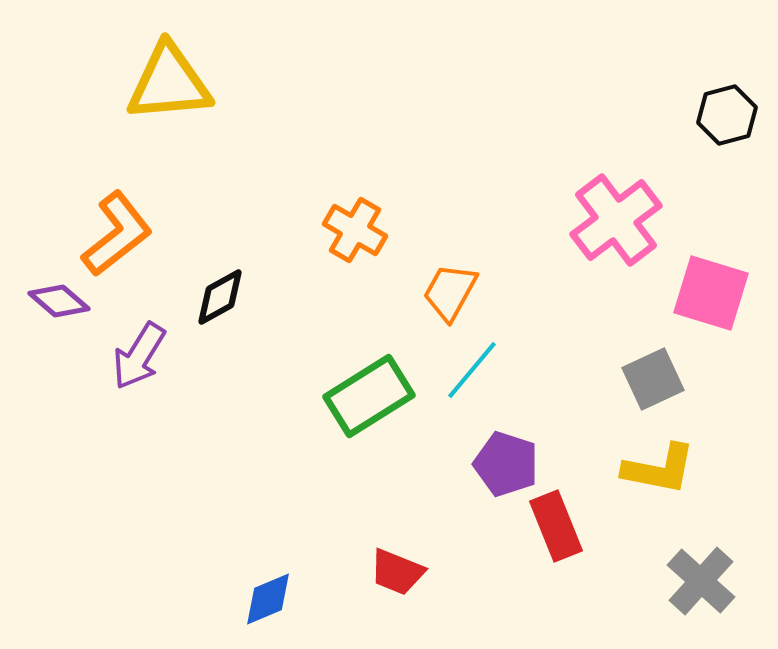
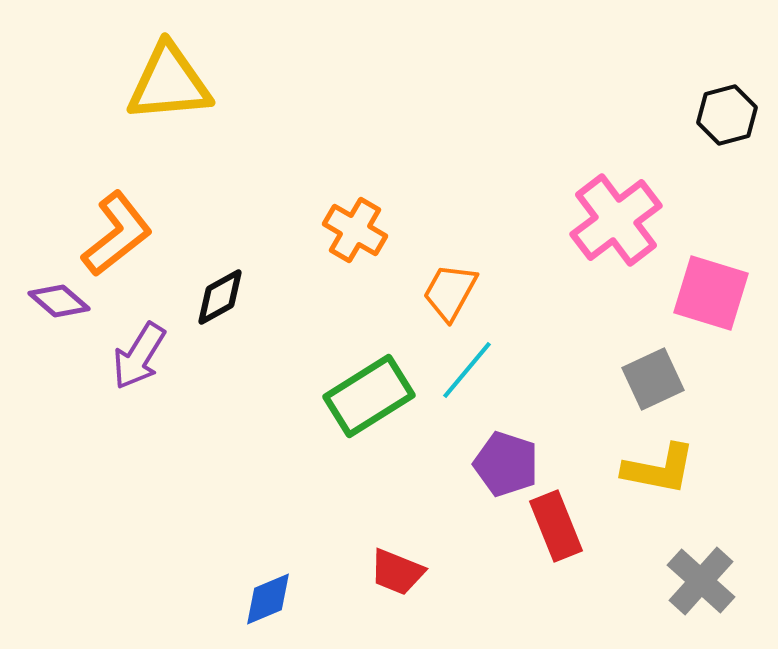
cyan line: moved 5 px left
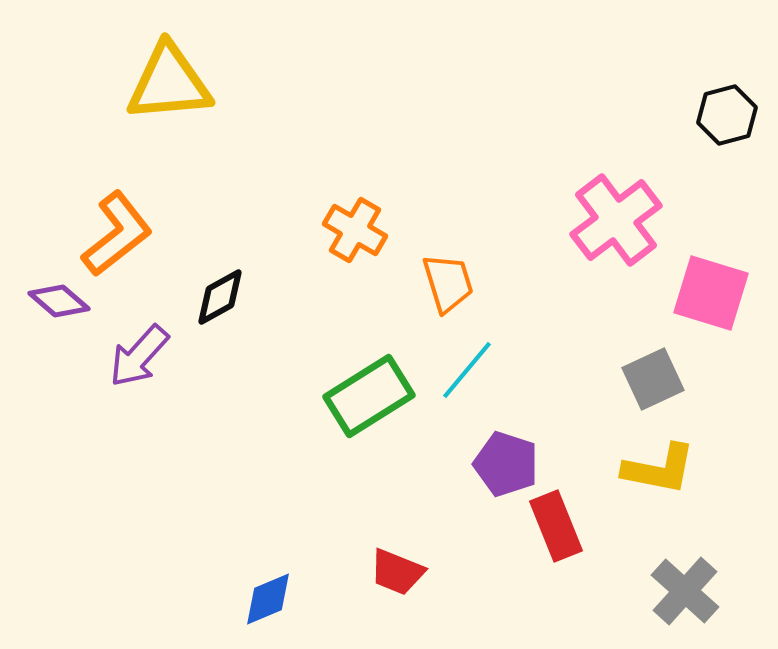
orange trapezoid: moved 2 px left, 9 px up; rotated 134 degrees clockwise
purple arrow: rotated 10 degrees clockwise
gray cross: moved 16 px left, 10 px down
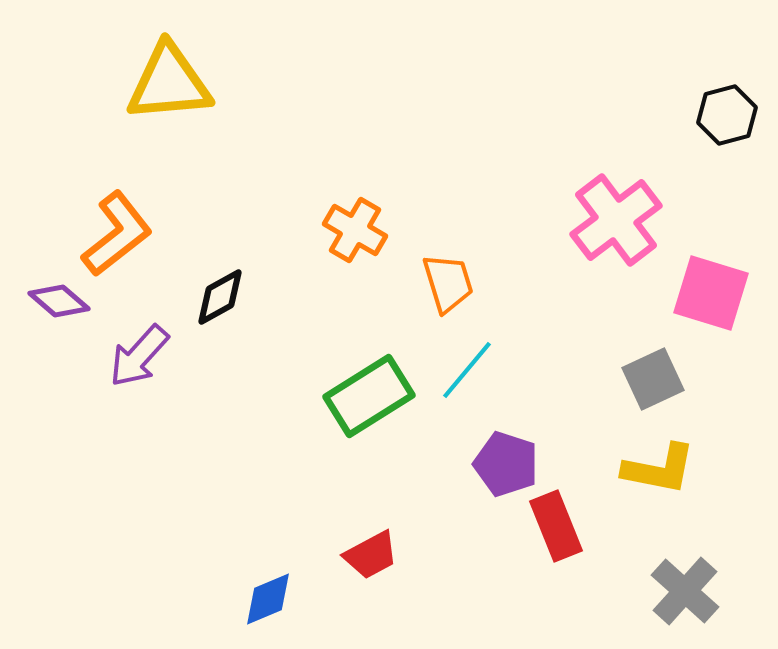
red trapezoid: moved 26 px left, 17 px up; rotated 50 degrees counterclockwise
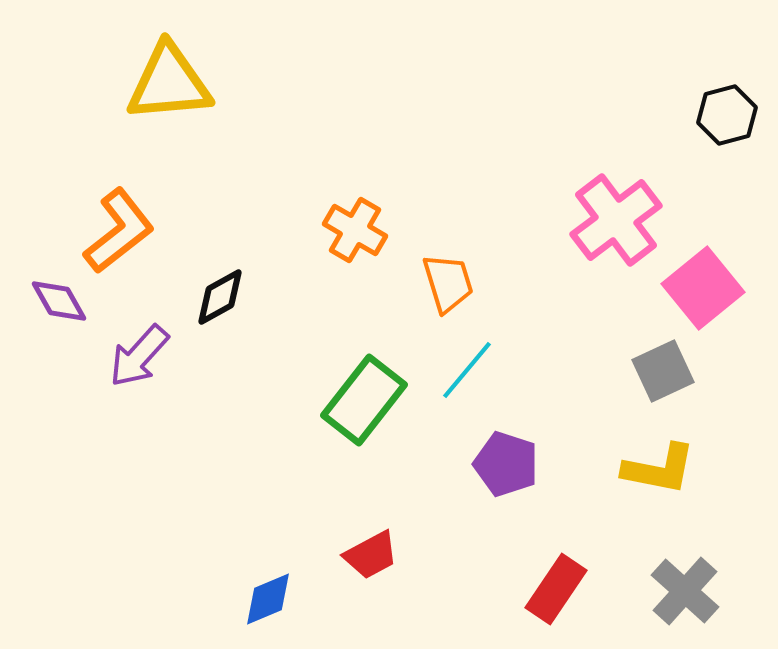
orange L-shape: moved 2 px right, 3 px up
pink square: moved 8 px left, 5 px up; rotated 34 degrees clockwise
purple diamond: rotated 20 degrees clockwise
gray square: moved 10 px right, 8 px up
green rectangle: moved 5 px left, 4 px down; rotated 20 degrees counterclockwise
red rectangle: moved 63 px down; rotated 56 degrees clockwise
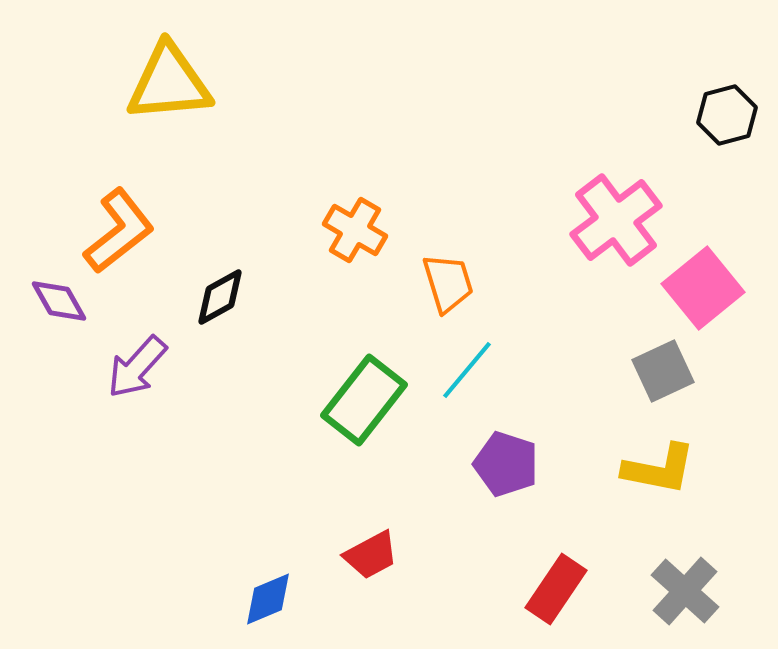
purple arrow: moved 2 px left, 11 px down
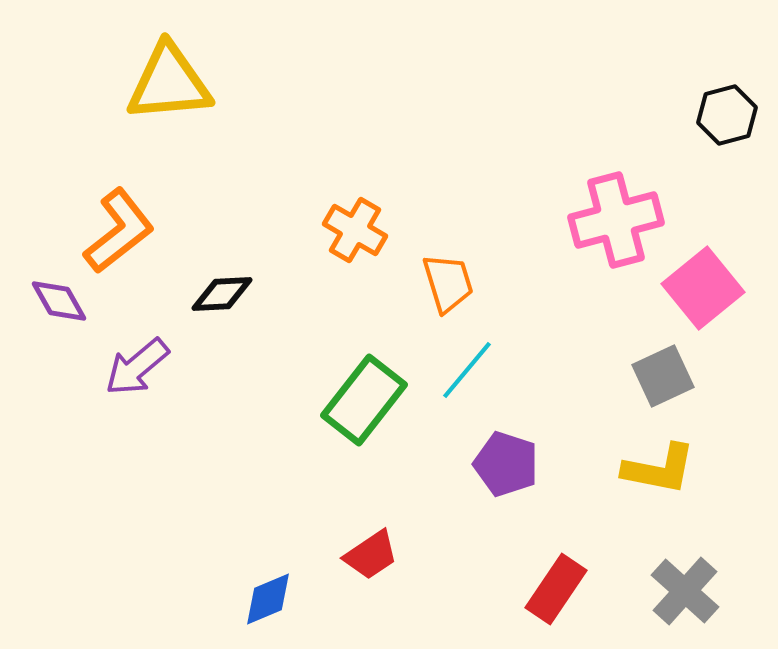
pink cross: rotated 22 degrees clockwise
black diamond: moved 2 px right, 3 px up; rotated 26 degrees clockwise
purple arrow: rotated 8 degrees clockwise
gray square: moved 5 px down
red trapezoid: rotated 6 degrees counterclockwise
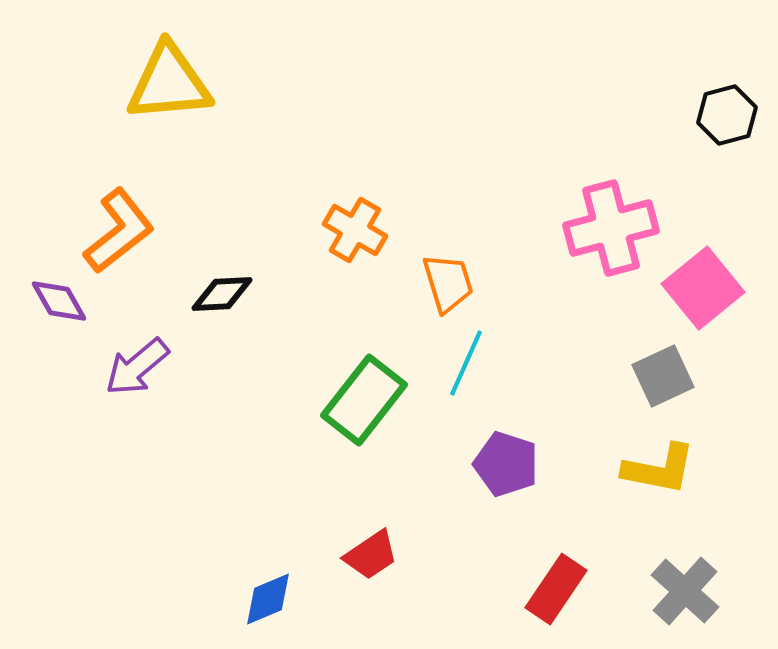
pink cross: moved 5 px left, 8 px down
cyan line: moved 1 px left, 7 px up; rotated 16 degrees counterclockwise
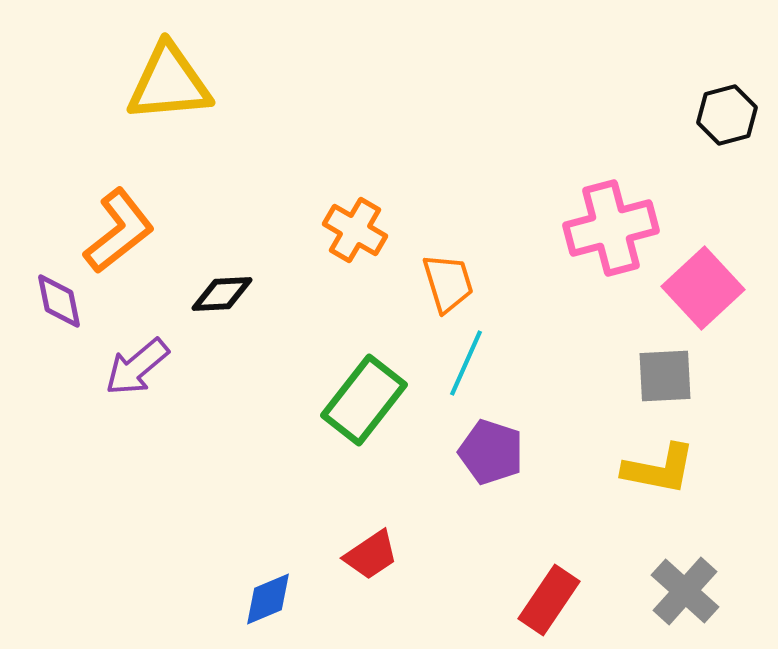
pink square: rotated 4 degrees counterclockwise
purple diamond: rotated 18 degrees clockwise
gray square: moved 2 px right; rotated 22 degrees clockwise
purple pentagon: moved 15 px left, 12 px up
red rectangle: moved 7 px left, 11 px down
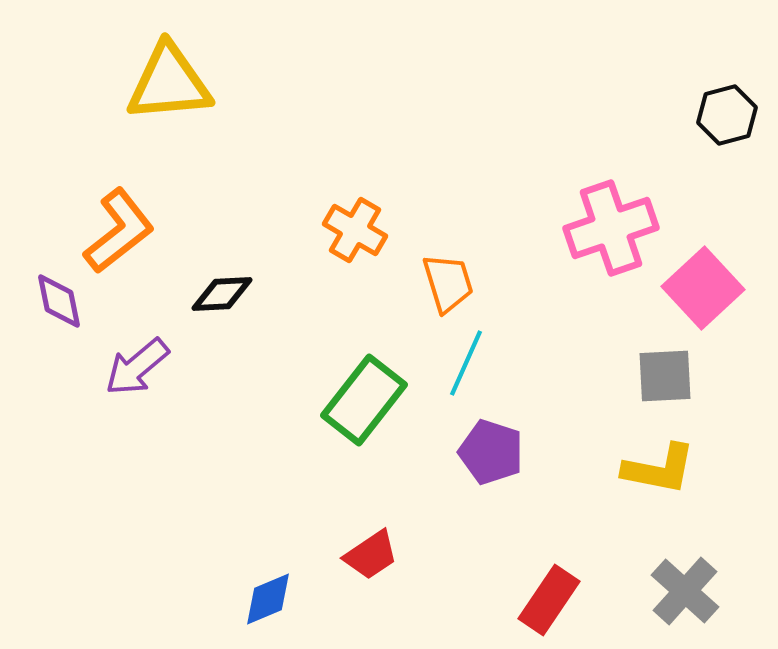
pink cross: rotated 4 degrees counterclockwise
